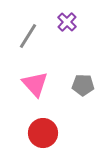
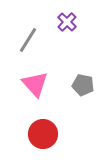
gray line: moved 4 px down
gray pentagon: rotated 10 degrees clockwise
red circle: moved 1 px down
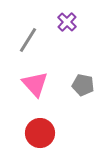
red circle: moved 3 px left, 1 px up
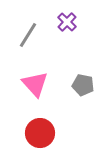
gray line: moved 5 px up
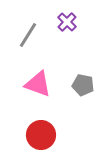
pink triangle: moved 3 px right; rotated 28 degrees counterclockwise
red circle: moved 1 px right, 2 px down
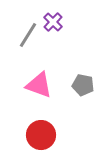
purple cross: moved 14 px left
pink triangle: moved 1 px right, 1 px down
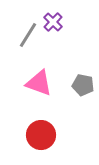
pink triangle: moved 2 px up
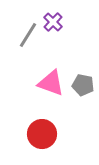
pink triangle: moved 12 px right
red circle: moved 1 px right, 1 px up
